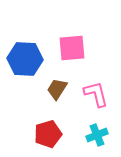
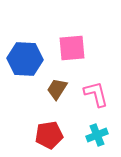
red pentagon: moved 1 px right, 1 px down; rotated 8 degrees clockwise
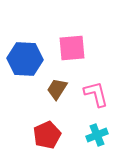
red pentagon: moved 2 px left; rotated 16 degrees counterclockwise
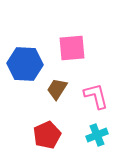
blue hexagon: moved 5 px down
pink L-shape: moved 2 px down
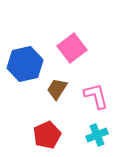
pink square: rotated 32 degrees counterclockwise
blue hexagon: rotated 16 degrees counterclockwise
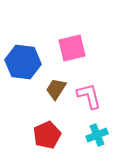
pink square: rotated 24 degrees clockwise
blue hexagon: moved 2 px left, 2 px up; rotated 20 degrees clockwise
brown trapezoid: moved 1 px left
pink L-shape: moved 7 px left
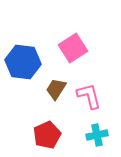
pink square: moved 1 px right; rotated 20 degrees counterclockwise
cyan cross: rotated 10 degrees clockwise
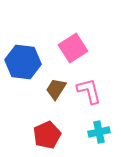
pink L-shape: moved 5 px up
cyan cross: moved 2 px right, 3 px up
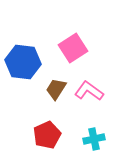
pink L-shape: rotated 40 degrees counterclockwise
cyan cross: moved 5 px left, 7 px down
